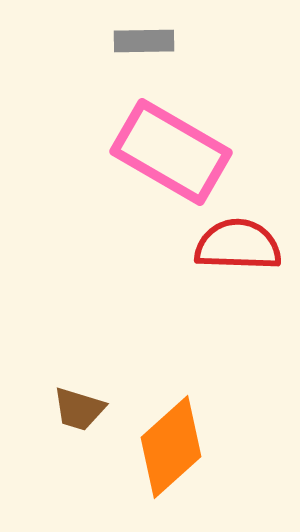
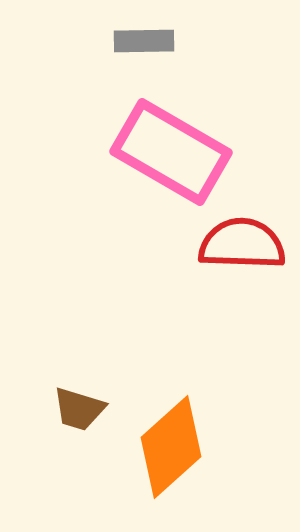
red semicircle: moved 4 px right, 1 px up
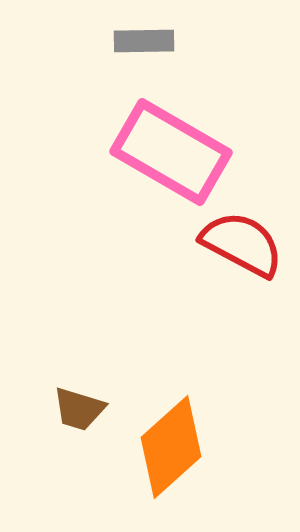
red semicircle: rotated 26 degrees clockwise
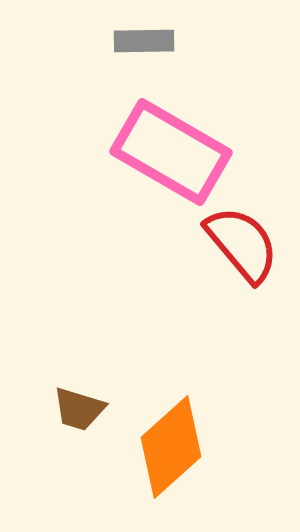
red semicircle: rotated 22 degrees clockwise
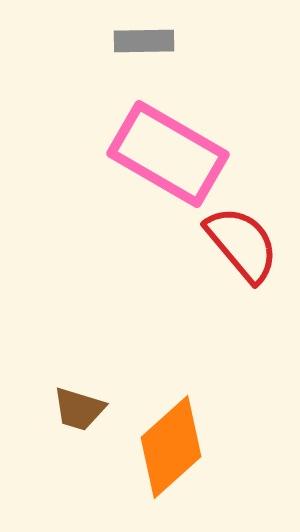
pink rectangle: moved 3 px left, 2 px down
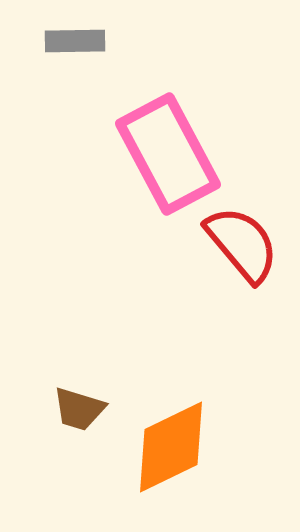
gray rectangle: moved 69 px left
pink rectangle: rotated 32 degrees clockwise
orange diamond: rotated 16 degrees clockwise
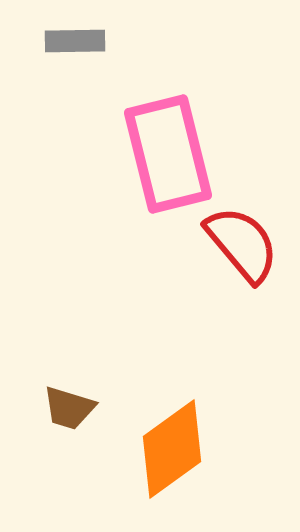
pink rectangle: rotated 14 degrees clockwise
brown trapezoid: moved 10 px left, 1 px up
orange diamond: moved 1 px right, 2 px down; rotated 10 degrees counterclockwise
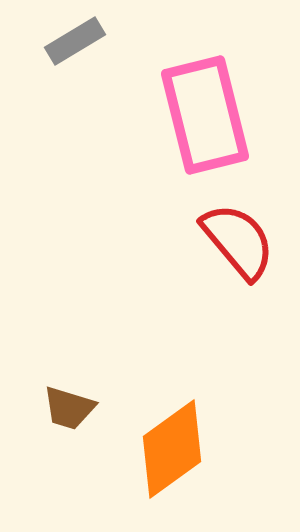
gray rectangle: rotated 30 degrees counterclockwise
pink rectangle: moved 37 px right, 39 px up
red semicircle: moved 4 px left, 3 px up
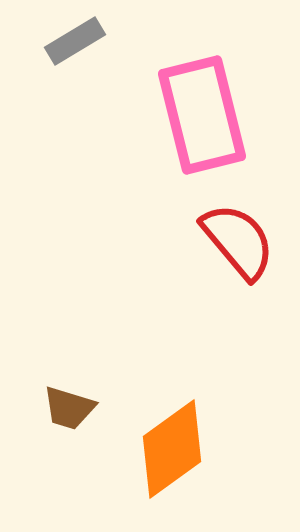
pink rectangle: moved 3 px left
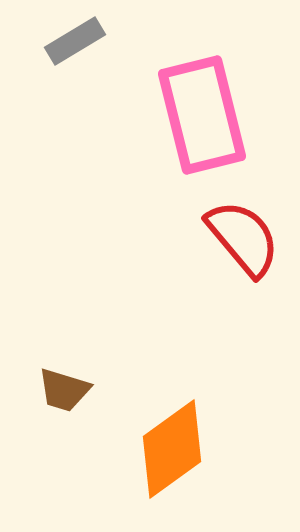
red semicircle: moved 5 px right, 3 px up
brown trapezoid: moved 5 px left, 18 px up
